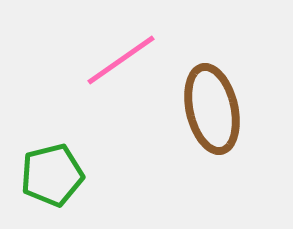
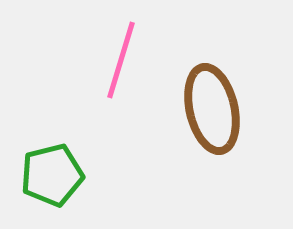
pink line: rotated 38 degrees counterclockwise
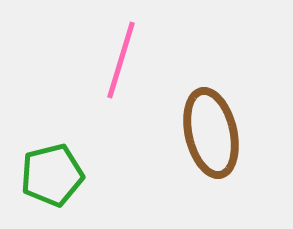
brown ellipse: moved 1 px left, 24 px down
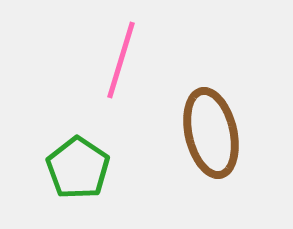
green pentagon: moved 26 px right, 7 px up; rotated 24 degrees counterclockwise
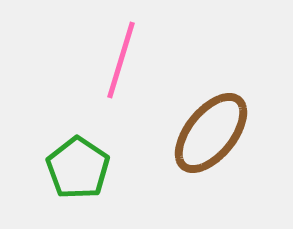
brown ellipse: rotated 52 degrees clockwise
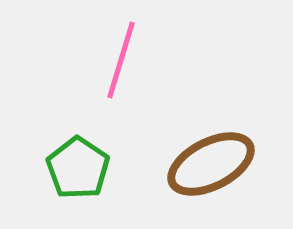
brown ellipse: moved 31 px down; rotated 24 degrees clockwise
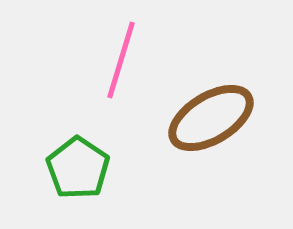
brown ellipse: moved 46 px up; rotated 4 degrees counterclockwise
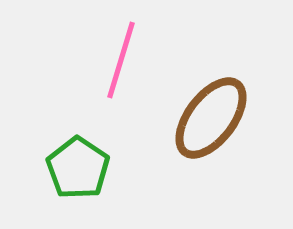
brown ellipse: rotated 22 degrees counterclockwise
